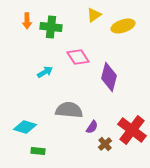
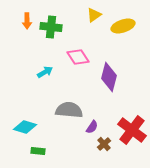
brown cross: moved 1 px left
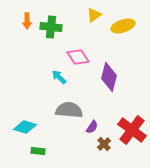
cyan arrow: moved 14 px right, 5 px down; rotated 105 degrees counterclockwise
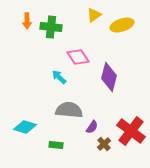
yellow ellipse: moved 1 px left, 1 px up
red cross: moved 1 px left, 1 px down
green rectangle: moved 18 px right, 6 px up
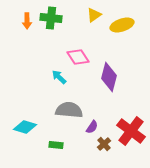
green cross: moved 9 px up
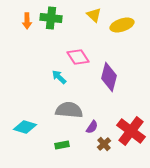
yellow triangle: rotated 42 degrees counterclockwise
green rectangle: moved 6 px right; rotated 16 degrees counterclockwise
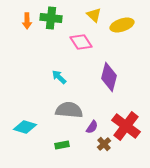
pink diamond: moved 3 px right, 15 px up
red cross: moved 5 px left, 5 px up
